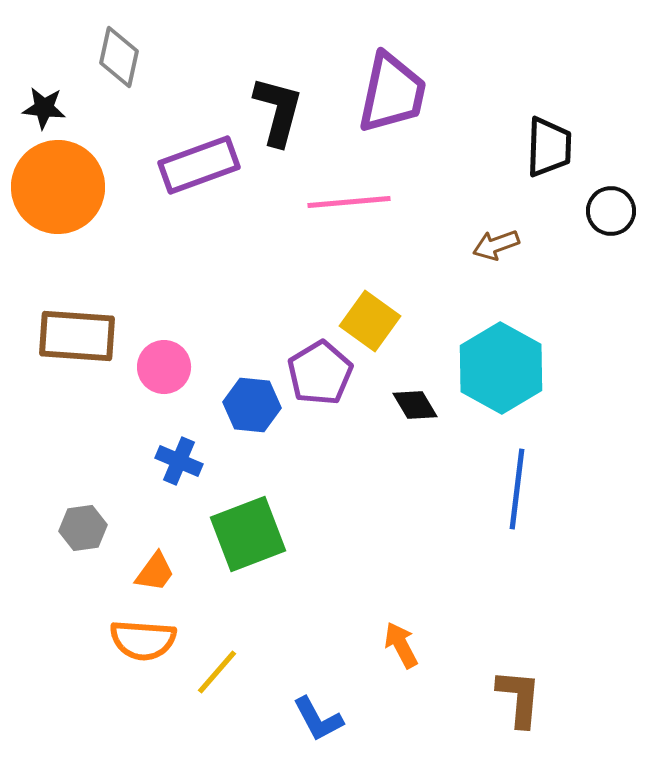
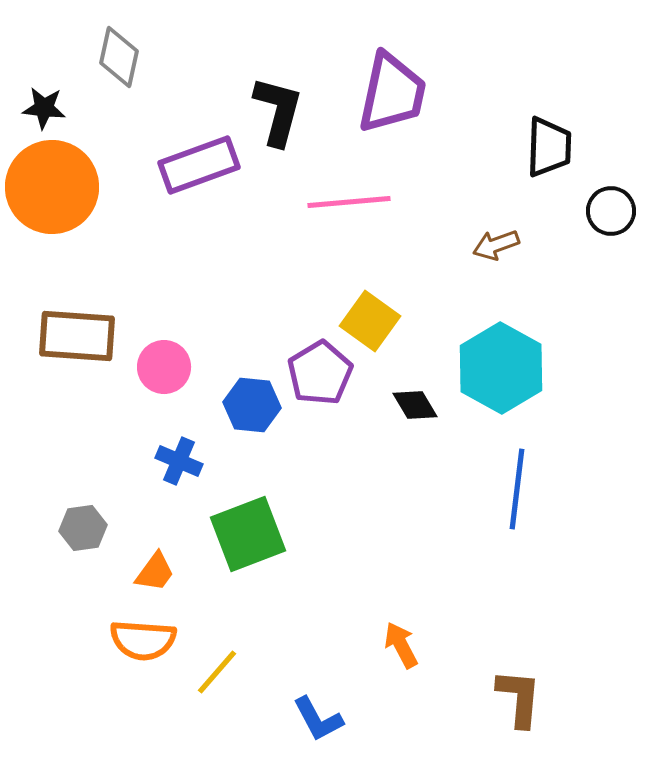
orange circle: moved 6 px left
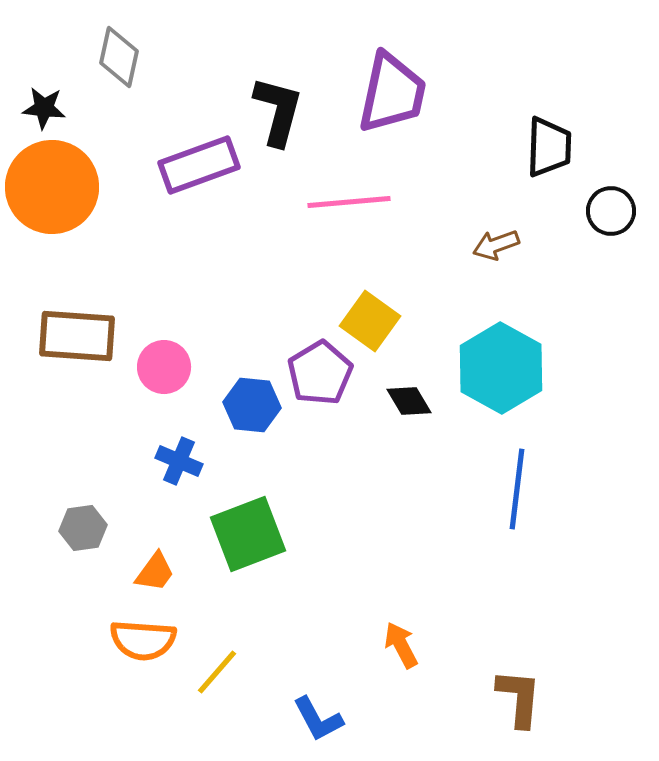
black diamond: moved 6 px left, 4 px up
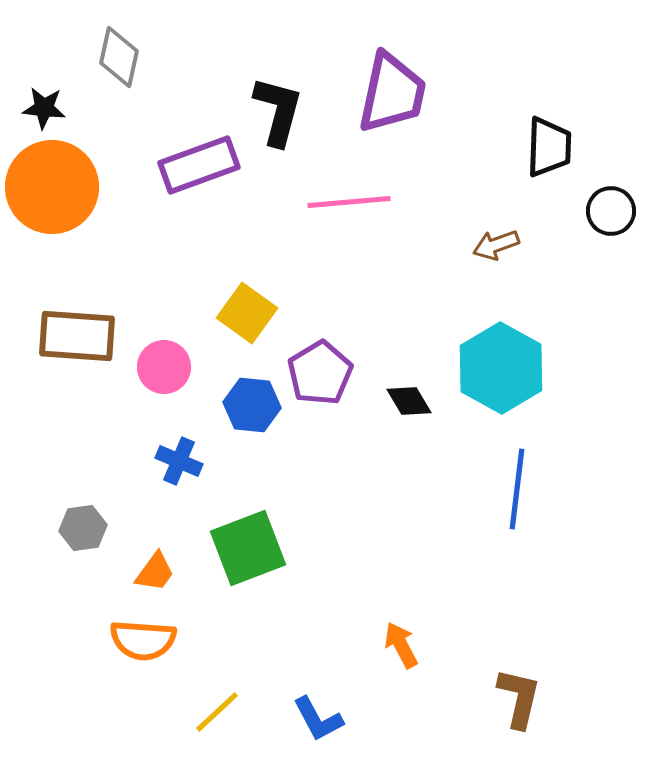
yellow square: moved 123 px left, 8 px up
green square: moved 14 px down
yellow line: moved 40 px down; rotated 6 degrees clockwise
brown L-shape: rotated 8 degrees clockwise
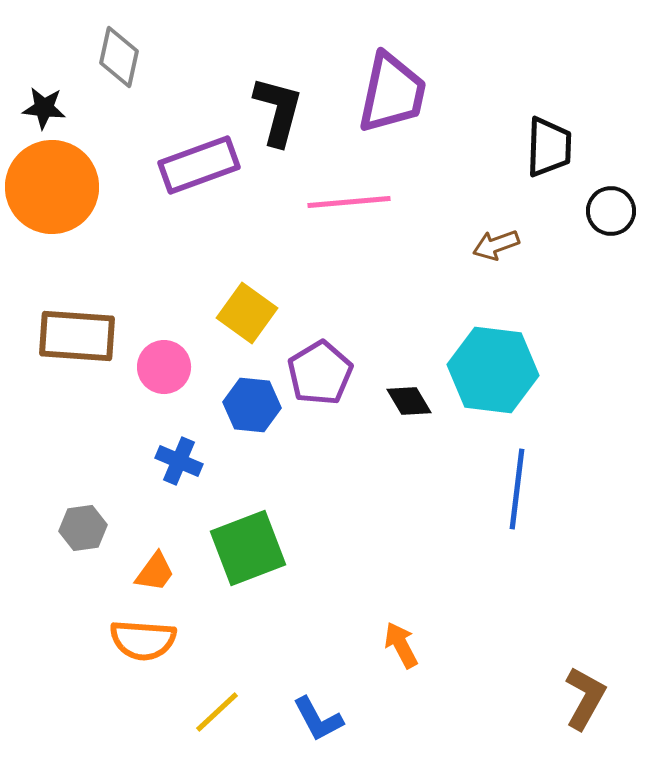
cyan hexagon: moved 8 px left, 2 px down; rotated 22 degrees counterclockwise
brown L-shape: moved 66 px right; rotated 16 degrees clockwise
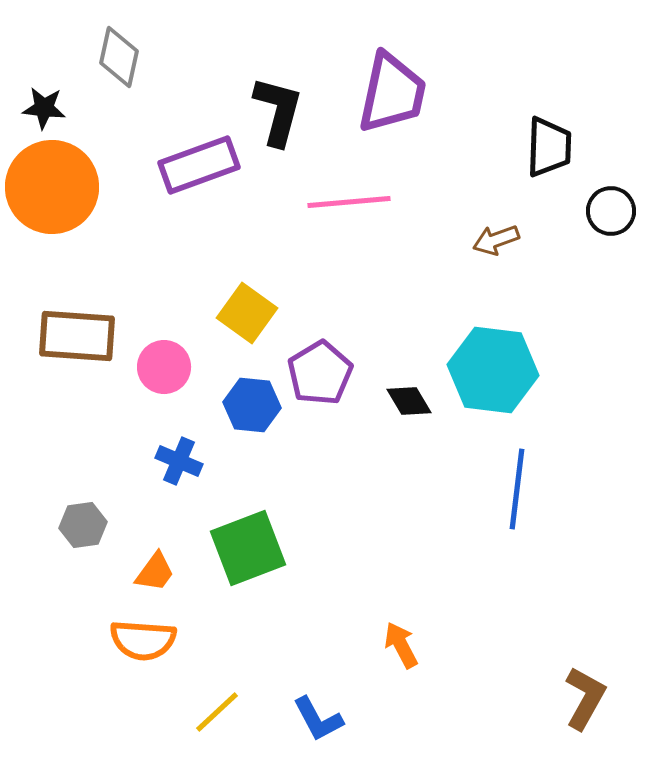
brown arrow: moved 5 px up
gray hexagon: moved 3 px up
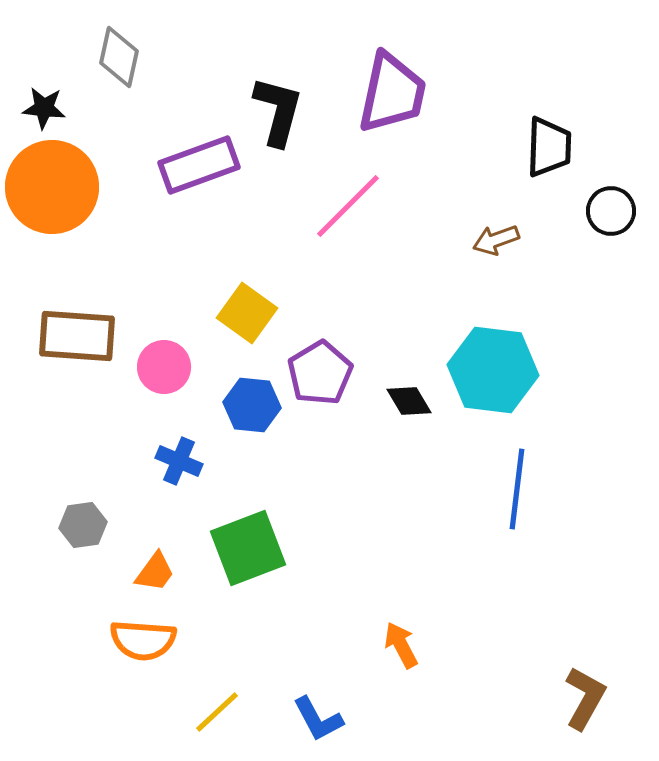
pink line: moved 1 px left, 4 px down; rotated 40 degrees counterclockwise
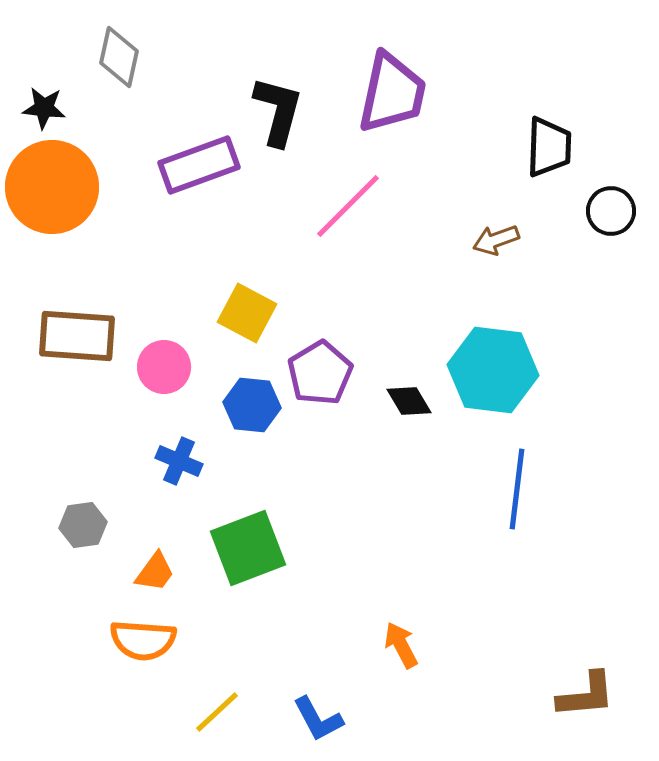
yellow square: rotated 8 degrees counterclockwise
brown L-shape: moved 1 px right, 3 px up; rotated 56 degrees clockwise
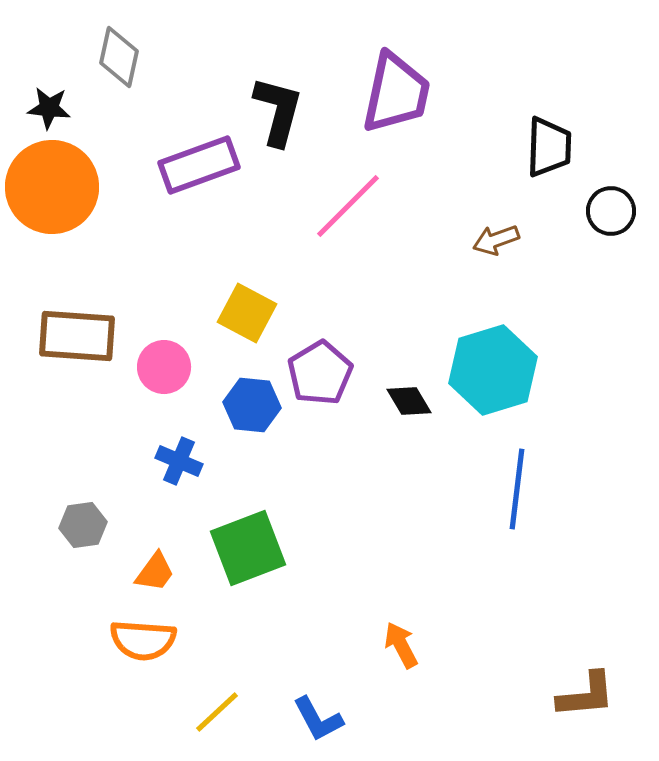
purple trapezoid: moved 4 px right
black star: moved 5 px right
cyan hexagon: rotated 24 degrees counterclockwise
